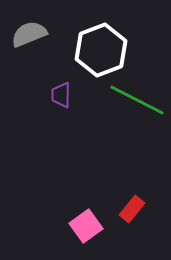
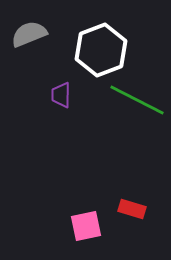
red rectangle: rotated 68 degrees clockwise
pink square: rotated 24 degrees clockwise
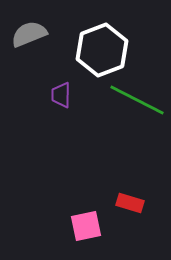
white hexagon: moved 1 px right
red rectangle: moved 2 px left, 6 px up
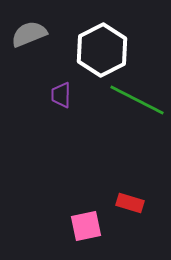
white hexagon: rotated 6 degrees counterclockwise
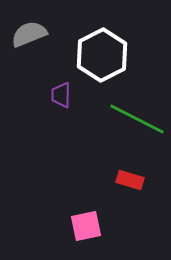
white hexagon: moved 5 px down
green line: moved 19 px down
red rectangle: moved 23 px up
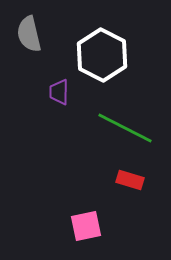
gray semicircle: rotated 81 degrees counterclockwise
white hexagon: rotated 6 degrees counterclockwise
purple trapezoid: moved 2 px left, 3 px up
green line: moved 12 px left, 9 px down
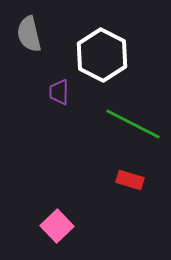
green line: moved 8 px right, 4 px up
pink square: moved 29 px left; rotated 32 degrees counterclockwise
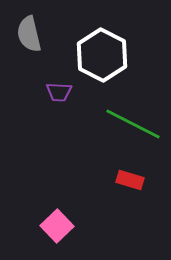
purple trapezoid: rotated 88 degrees counterclockwise
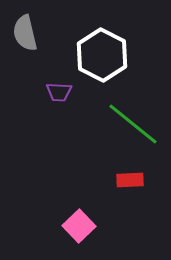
gray semicircle: moved 4 px left, 1 px up
green line: rotated 12 degrees clockwise
red rectangle: rotated 20 degrees counterclockwise
pink square: moved 22 px right
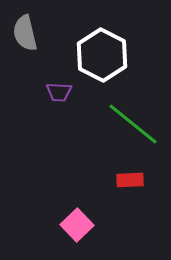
pink square: moved 2 px left, 1 px up
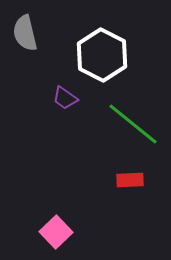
purple trapezoid: moved 6 px right, 6 px down; rotated 32 degrees clockwise
pink square: moved 21 px left, 7 px down
